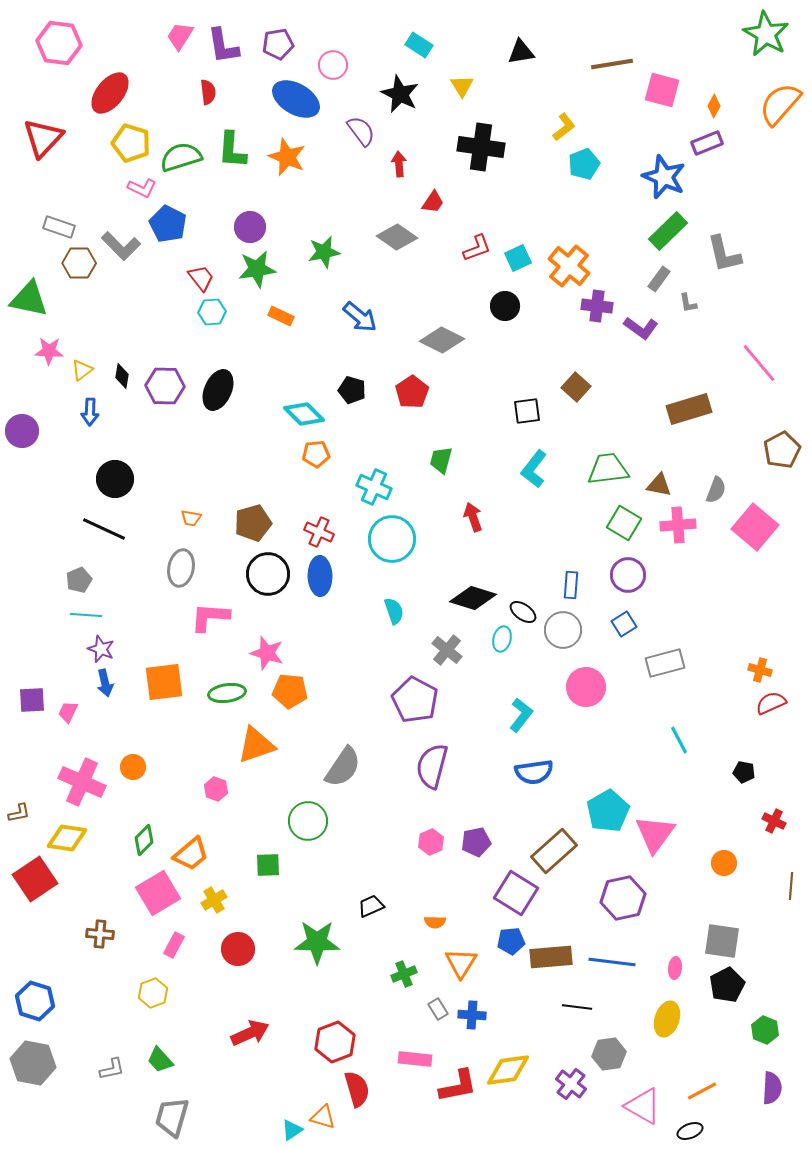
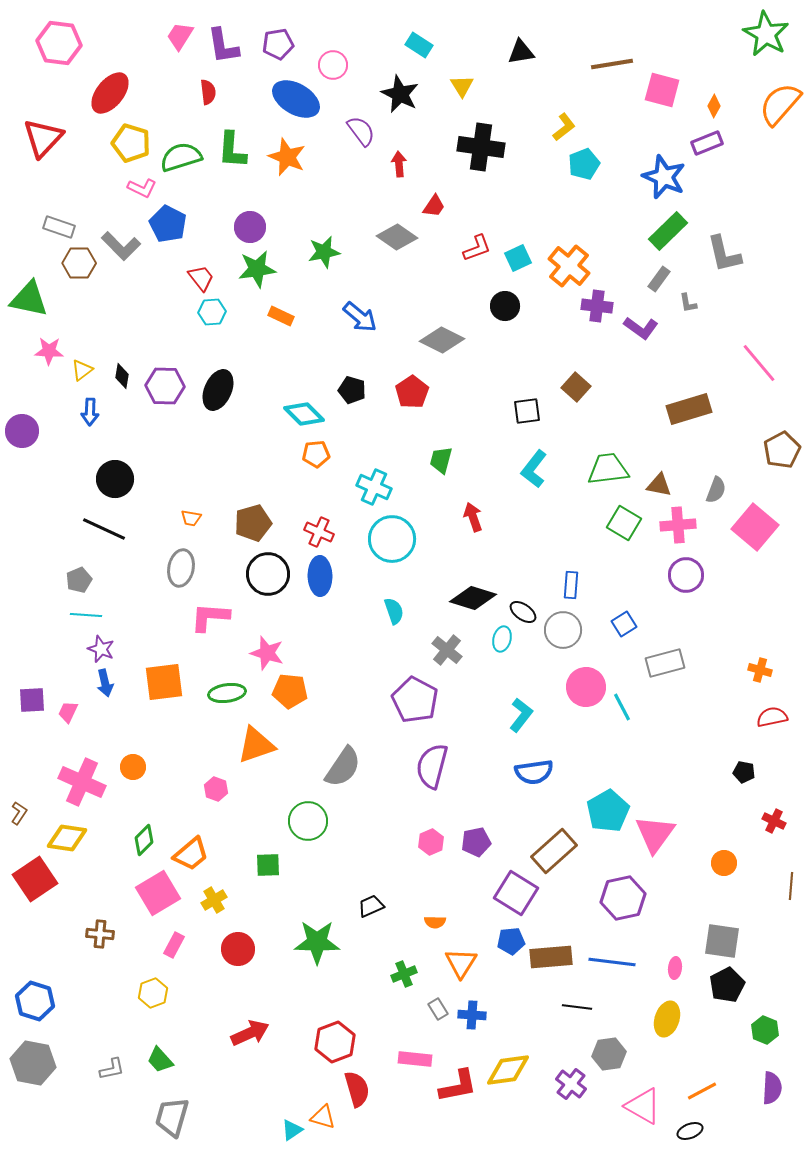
red trapezoid at (433, 202): moved 1 px right, 4 px down
purple circle at (628, 575): moved 58 px right
red semicircle at (771, 703): moved 1 px right, 14 px down; rotated 12 degrees clockwise
cyan line at (679, 740): moved 57 px left, 33 px up
brown L-shape at (19, 813): rotated 45 degrees counterclockwise
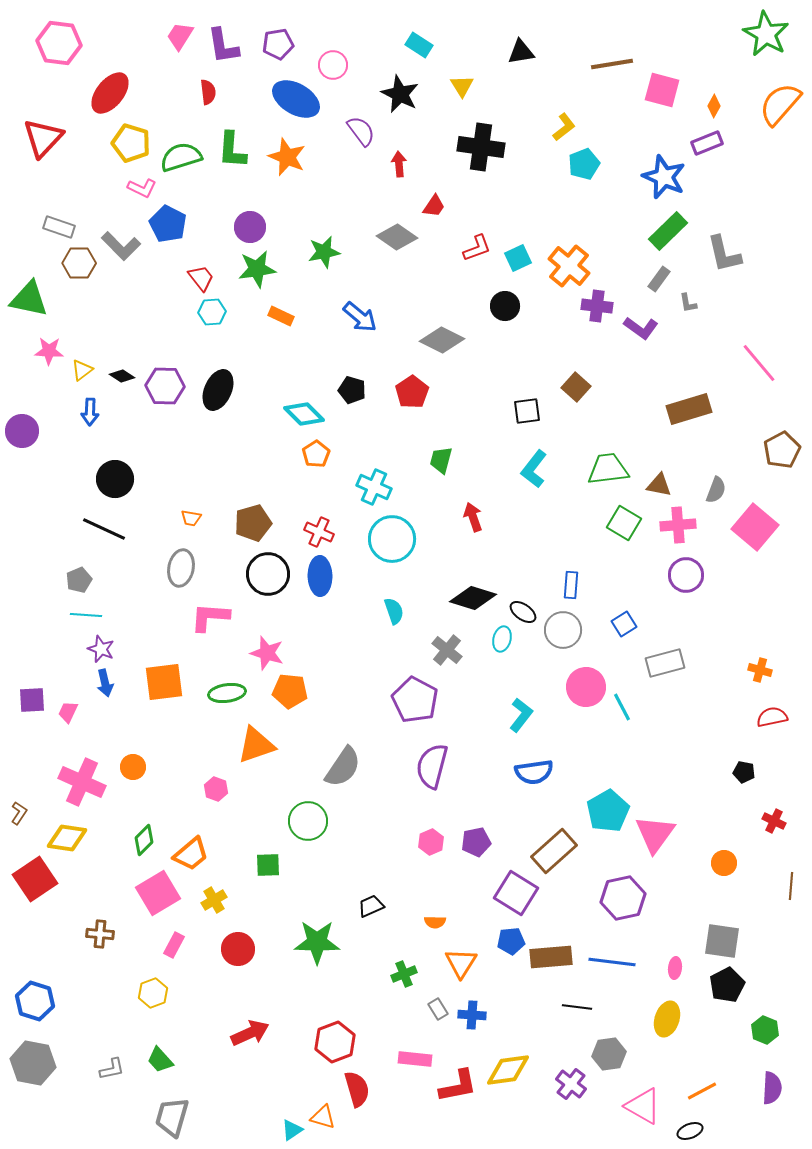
black diamond at (122, 376): rotated 65 degrees counterclockwise
orange pentagon at (316, 454): rotated 28 degrees counterclockwise
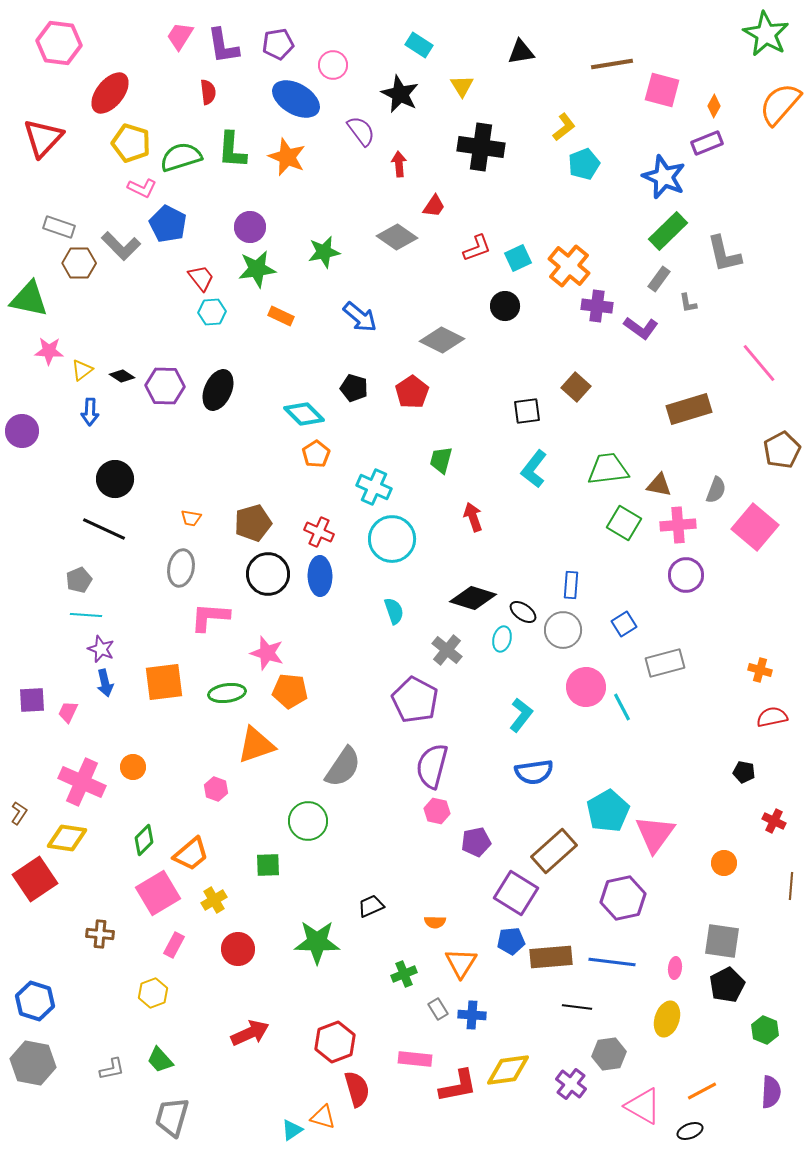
black pentagon at (352, 390): moved 2 px right, 2 px up
pink hexagon at (431, 842): moved 6 px right, 31 px up; rotated 25 degrees counterclockwise
purple semicircle at (772, 1088): moved 1 px left, 4 px down
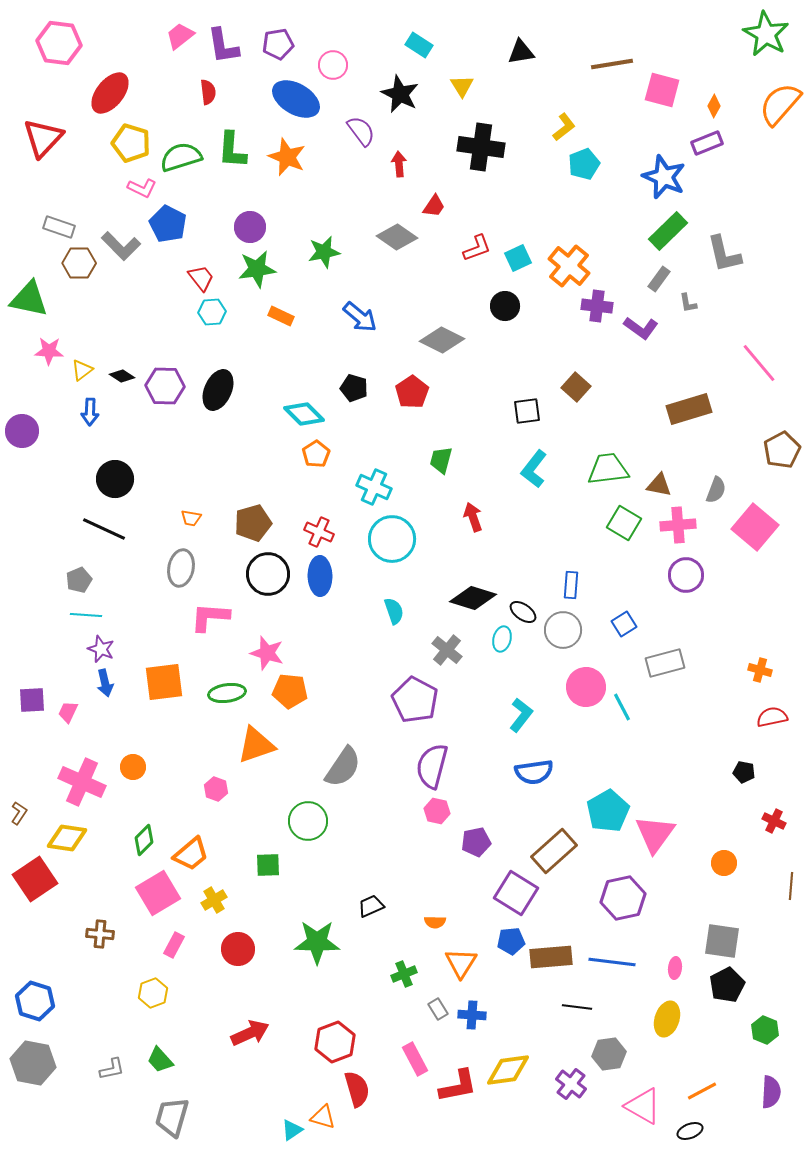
pink trapezoid at (180, 36): rotated 20 degrees clockwise
pink rectangle at (415, 1059): rotated 56 degrees clockwise
